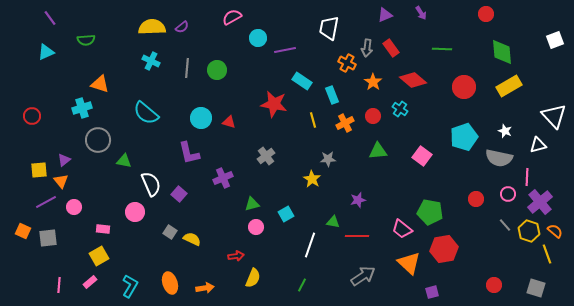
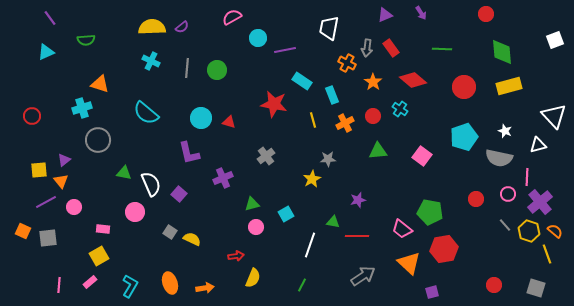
yellow rectangle at (509, 86): rotated 15 degrees clockwise
green triangle at (124, 161): moved 12 px down
yellow star at (312, 179): rotated 12 degrees clockwise
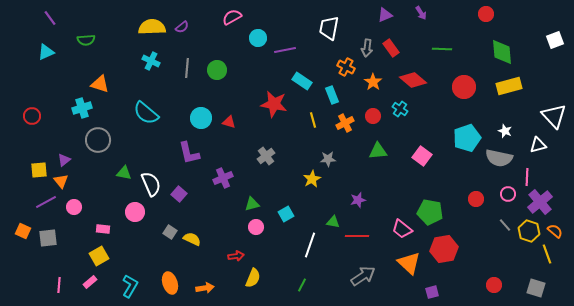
orange cross at (347, 63): moved 1 px left, 4 px down
cyan pentagon at (464, 137): moved 3 px right, 1 px down
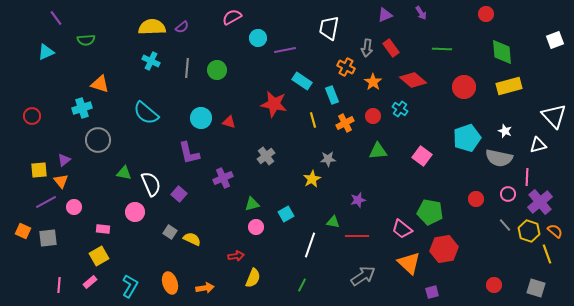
purple line at (50, 18): moved 6 px right
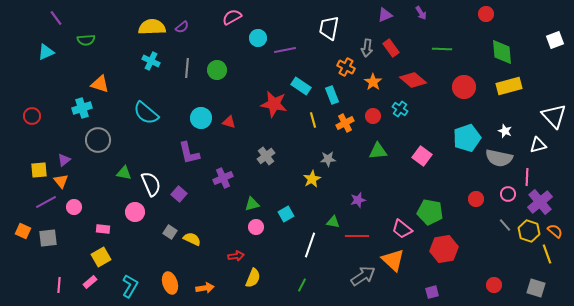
cyan rectangle at (302, 81): moved 1 px left, 5 px down
yellow square at (99, 256): moved 2 px right, 1 px down
orange triangle at (409, 263): moved 16 px left, 3 px up
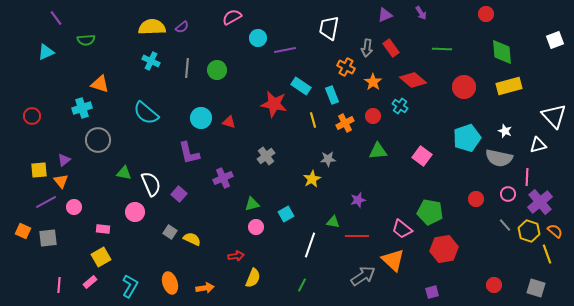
cyan cross at (400, 109): moved 3 px up
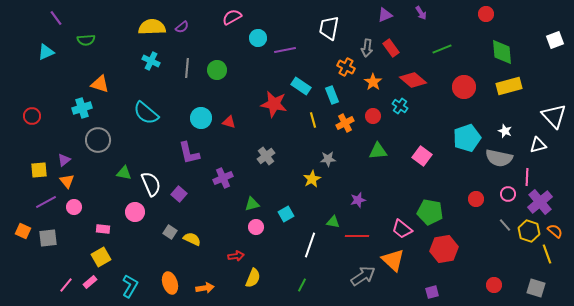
green line at (442, 49): rotated 24 degrees counterclockwise
orange triangle at (61, 181): moved 6 px right
pink line at (59, 285): moved 7 px right; rotated 35 degrees clockwise
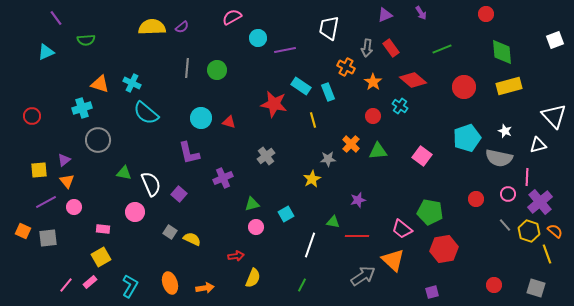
cyan cross at (151, 61): moved 19 px left, 22 px down
cyan rectangle at (332, 95): moved 4 px left, 3 px up
orange cross at (345, 123): moved 6 px right, 21 px down; rotated 18 degrees counterclockwise
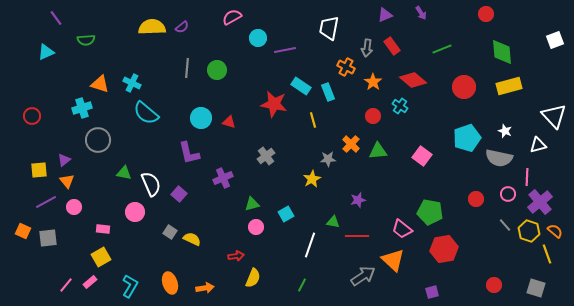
red rectangle at (391, 48): moved 1 px right, 2 px up
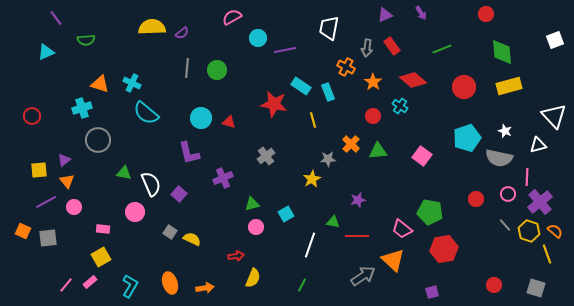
purple semicircle at (182, 27): moved 6 px down
